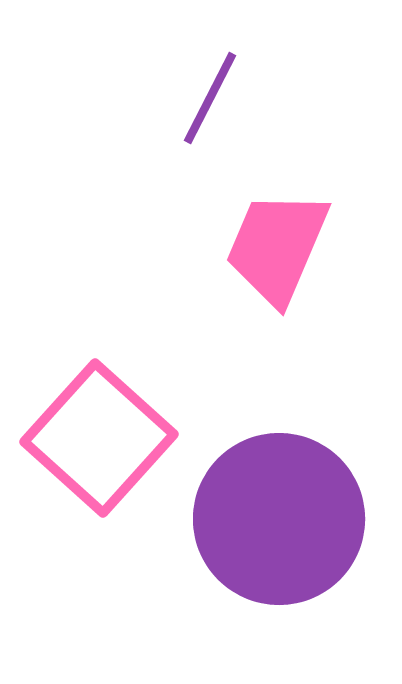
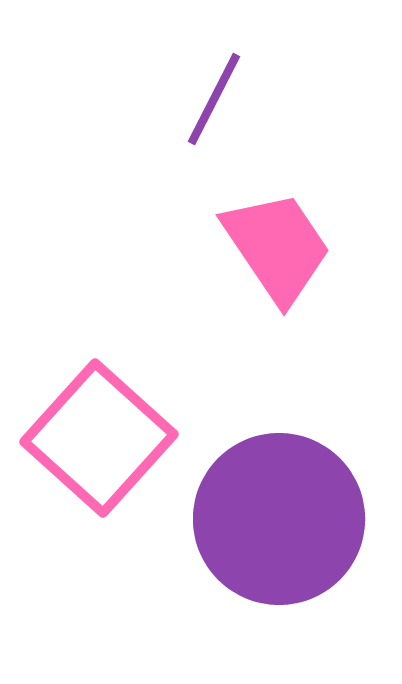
purple line: moved 4 px right, 1 px down
pink trapezoid: rotated 123 degrees clockwise
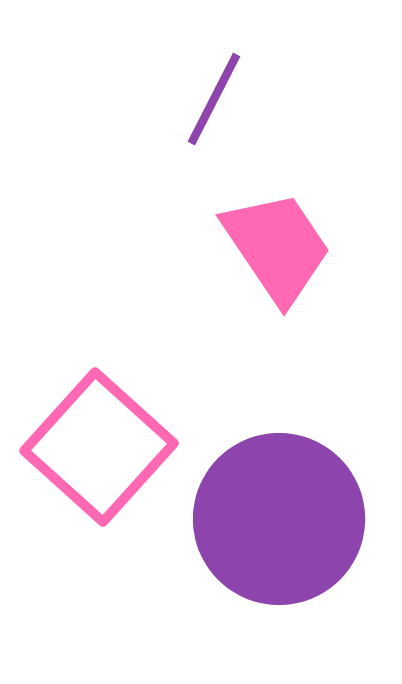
pink square: moved 9 px down
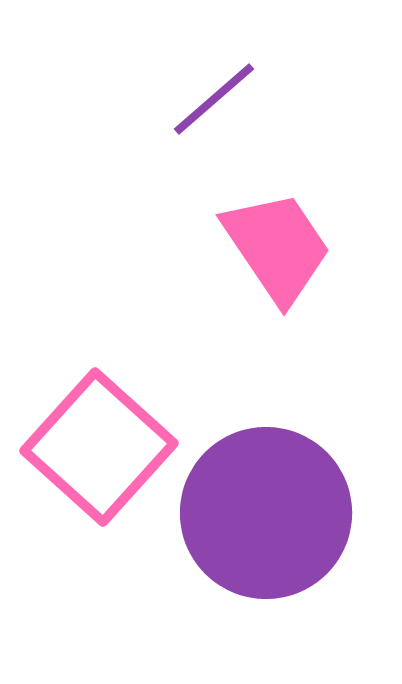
purple line: rotated 22 degrees clockwise
purple circle: moved 13 px left, 6 px up
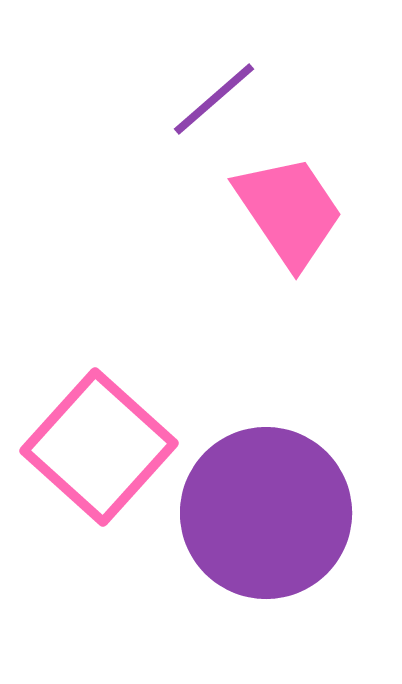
pink trapezoid: moved 12 px right, 36 px up
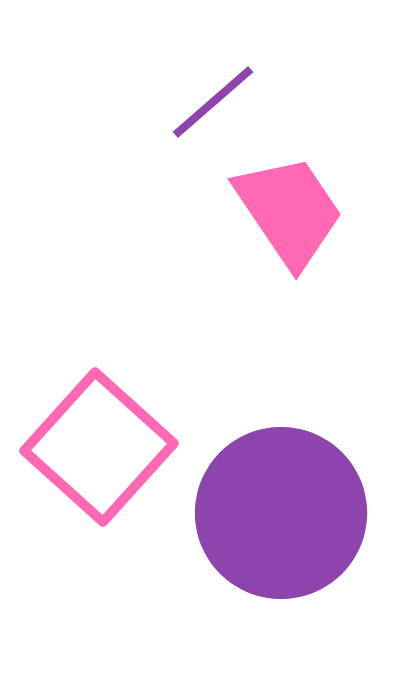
purple line: moved 1 px left, 3 px down
purple circle: moved 15 px right
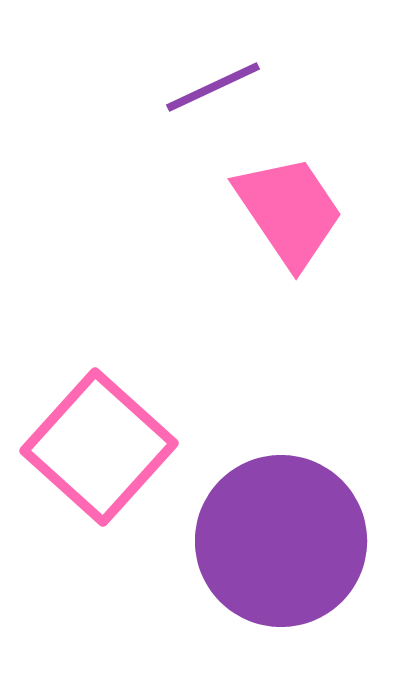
purple line: moved 15 px up; rotated 16 degrees clockwise
purple circle: moved 28 px down
